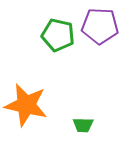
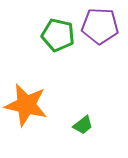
green trapezoid: rotated 40 degrees counterclockwise
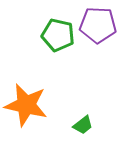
purple pentagon: moved 2 px left, 1 px up
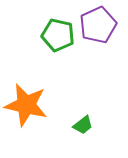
purple pentagon: rotated 27 degrees counterclockwise
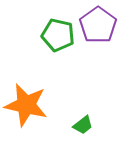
purple pentagon: rotated 12 degrees counterclockwise
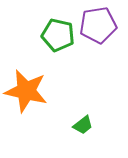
purple pentagon: rotated 27 degrees clockwise
orange star: moved 14 px up
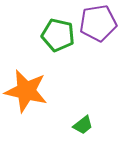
purple pentagon: moved 2 px up
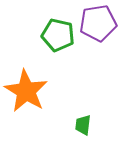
orange star: rotated 18 degrees clockwise
green trapezoid: rotated 135 degrees clockwise
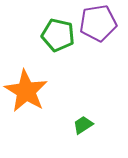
green trapezoid: rotated 50 degrees clockwise
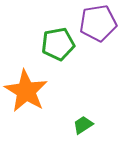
green pentagon: moved 9 px down; rotated 24 degrees counterclockwise
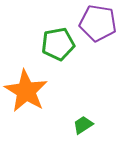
purple pentagon: rotated 18 degrees clockwise
